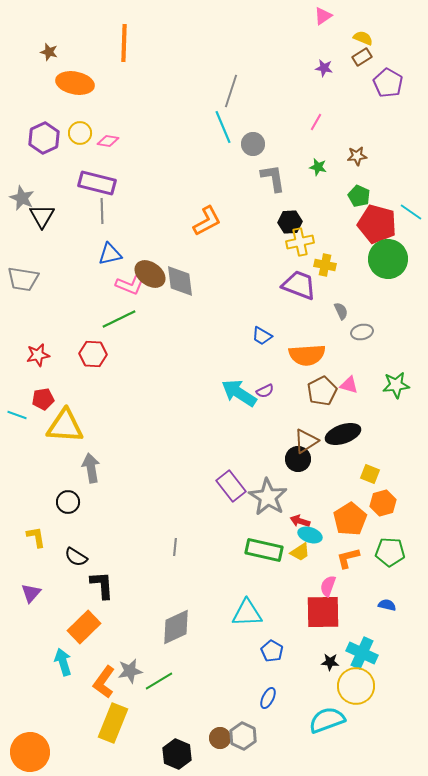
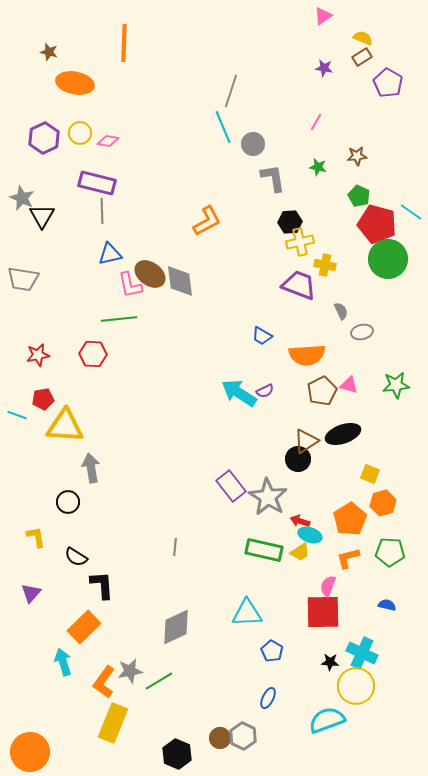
pink L-shape at (130, 285): rotated 56 degrees clockwise
green line at (119, 319): rotated 20 degrees clockwise
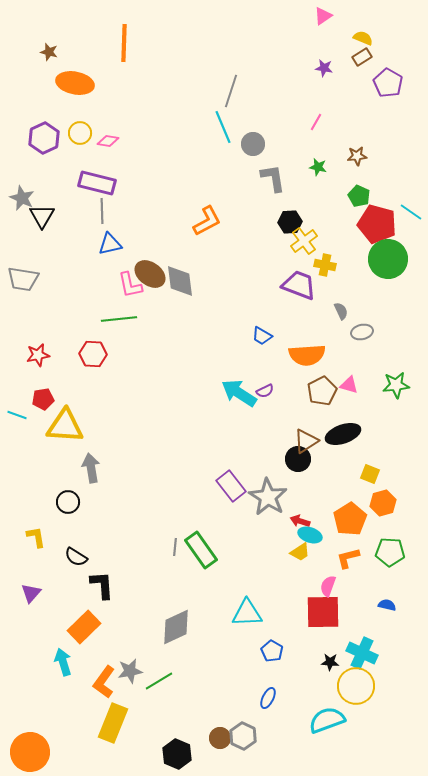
yellow cross at (300, 242): moved 4 px right, 1 px up; rotated 24 degrees counterclockwise
blue triangle at (110, 254): moved 10 px up
green rectangle at (264, 550): moved 63 px left; rotated 42 degrees clockwise
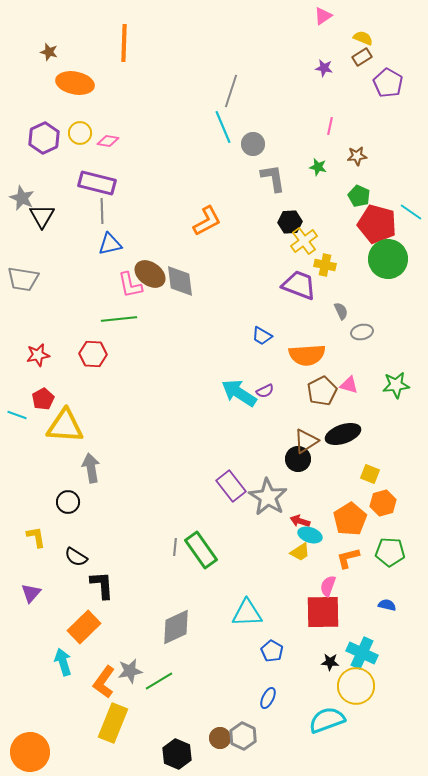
pink line at (316, 122): moved 14 px right, 4 px down; rotated 18 degrees counterclockwise
red pentagon at (43, 399): rotated 20 degrees counterclockwise
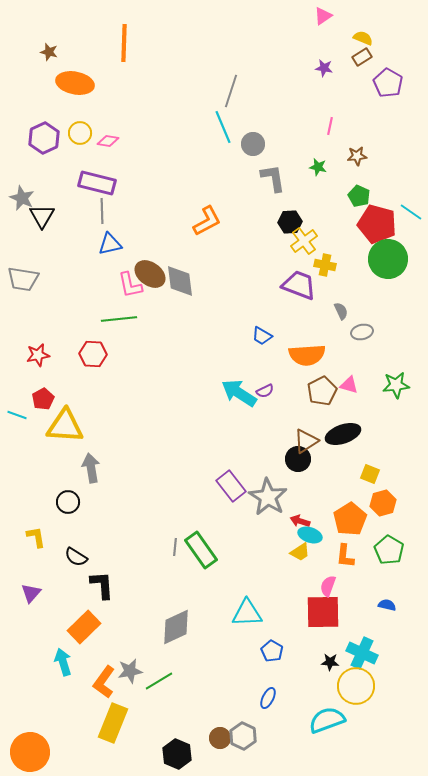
green pentagon at (390, 552): moved 1 px left, 2 px up; rotated 28 degrees clockwise
orange L-shape at (348, 558): moved 3 px left, 2 px up; rotated 70 degrees counterclockwise
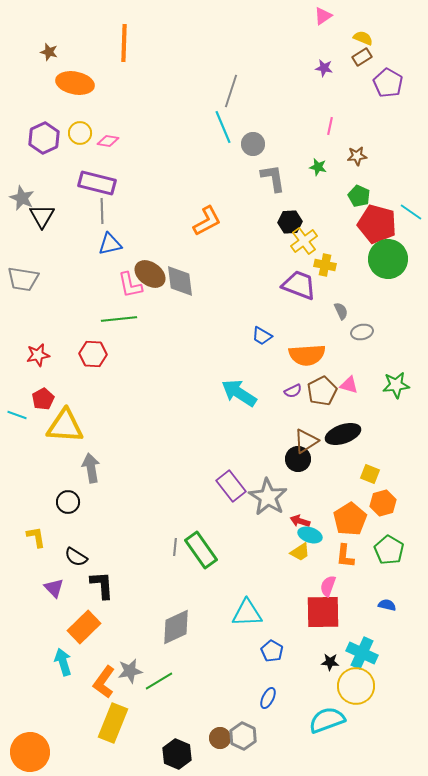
purple semicircle at (265, 391): moved 28 px right
purple triangle at (31, 593): moved 23 px right, 5 px up; rotated 25 degrees counterclockwise
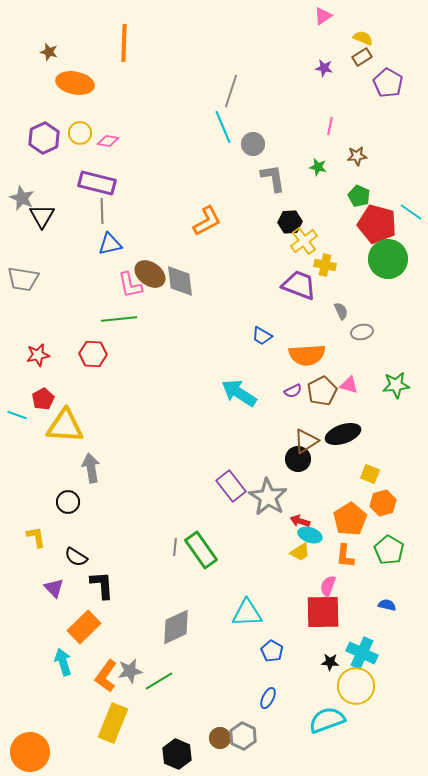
orange L-shape at (104, 682): moved 2 px right, 6 px up
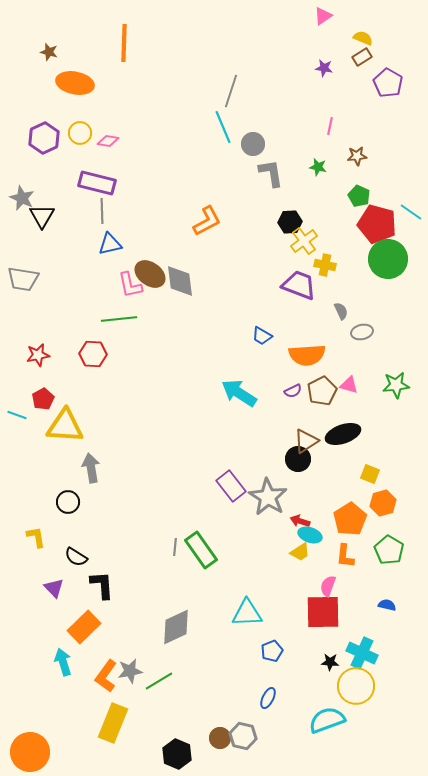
gray L-shape at (273, 178): moved 2 px left, 5 px up
blue pentagon at (272, 651): rotated 20 degrees clockwise
gray hexagon at (243, 736): rotated 12 degrees counterclockwise
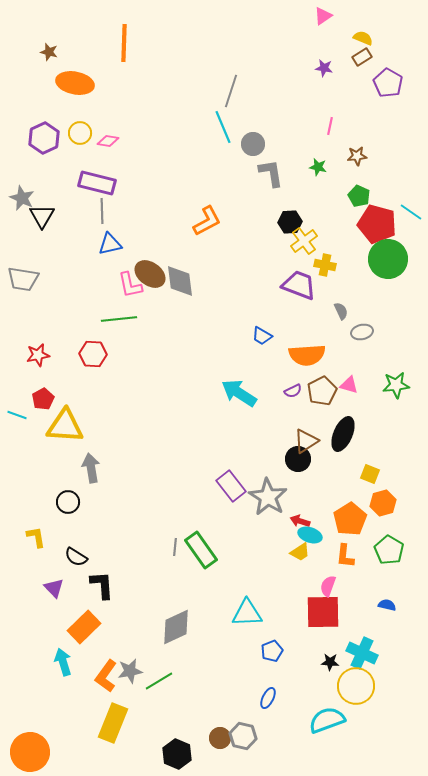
black ellipse at (343, 434): rotated 48 degrees counterclockwise
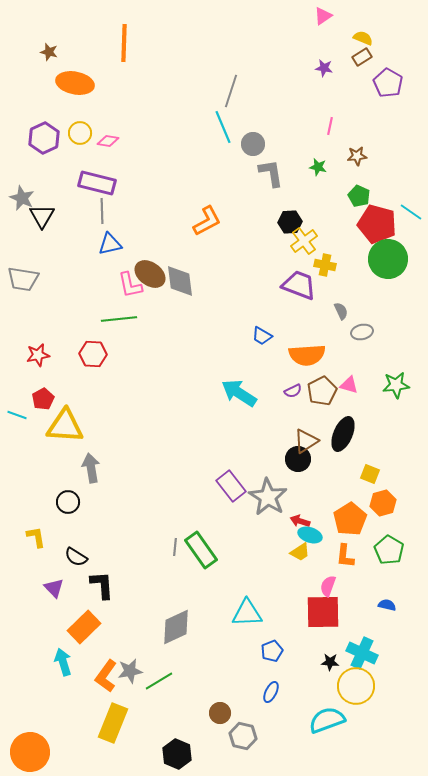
blue ellipse at (268, 698): moved 3 px right, 6 px up
brown circle at (220, 738): moved 25 px up
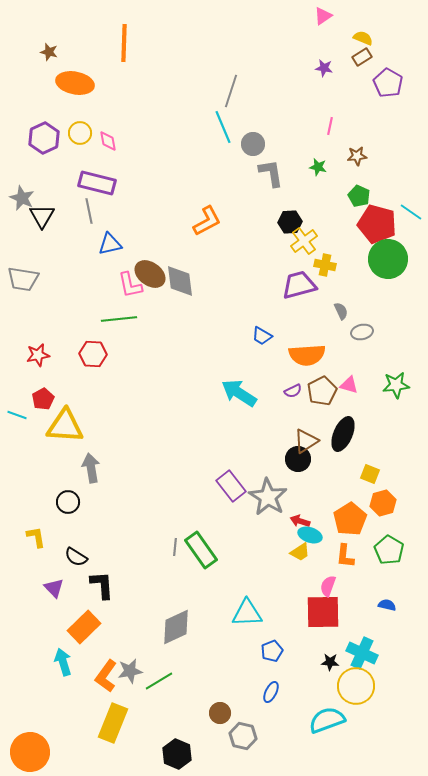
pink diamond at (108, 141): rotated 70 degrees clockwise
gray line at (102, 211): moved 13 px left; rotated 10 degrees counterclockwise
purple trapezoid at (299, 285): rotated 36 degrees counterclockwise
